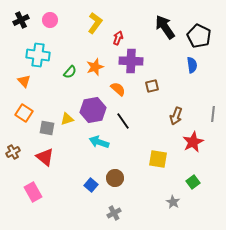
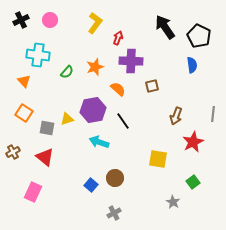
green semicircle: moved 3 px left
pink rectangle: rotated 54 degrees clockwise
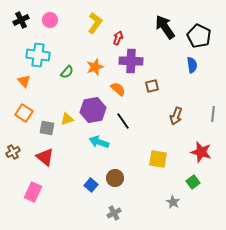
red star: moved 8 px right, 10 px down; rotated 30 degrees counterclockwise
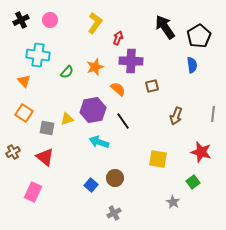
black pentagon: rotated 15 degrees clockwise
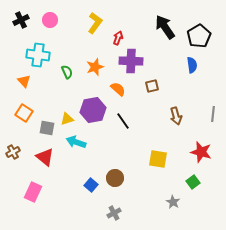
green semicircle: rotated 64 degrees counterclockwise
brown arrow: rotated 36 degrees counterclockwise
cyan arrow: moved 23 px left
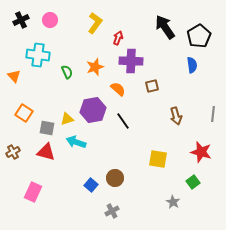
orange triangle: moved 10 px left, 5 px up
red triangle: moved 1 px right, 5 px up; rotated 24 degrees counterclockwise
gray cross: moved 2 px left, 2 px up
